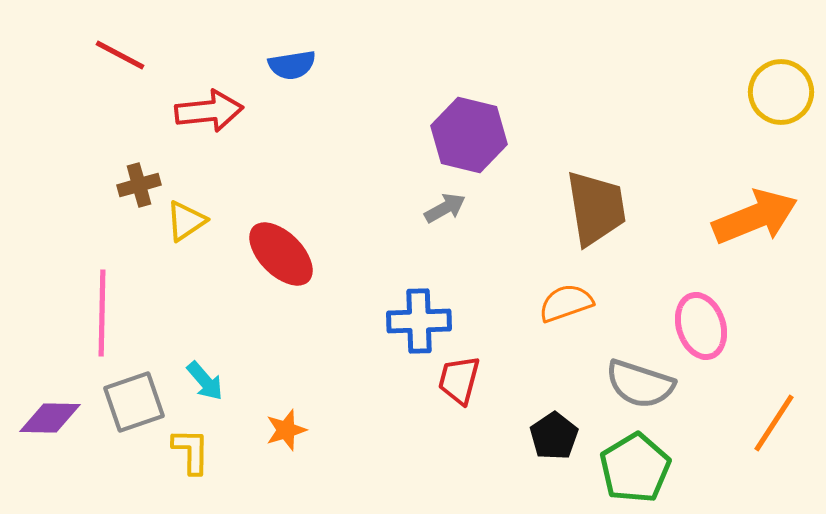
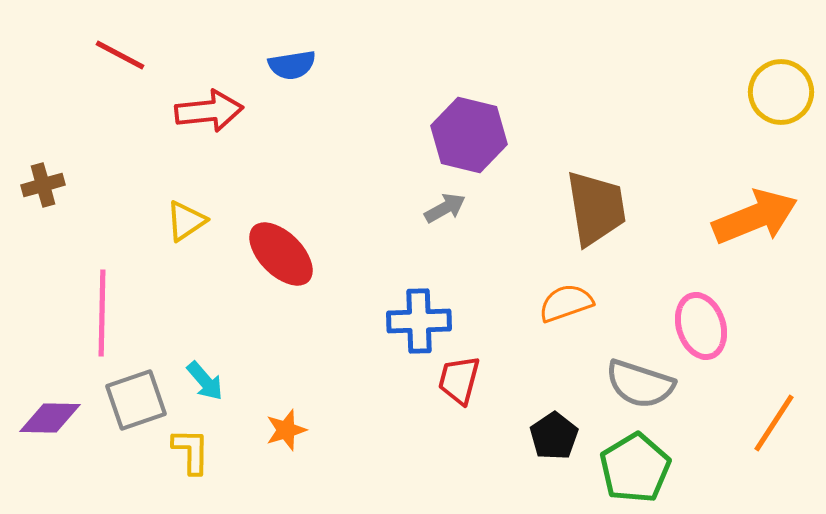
brown cross: moved 96 px left
gray square: moved 2 px right, 2 px up
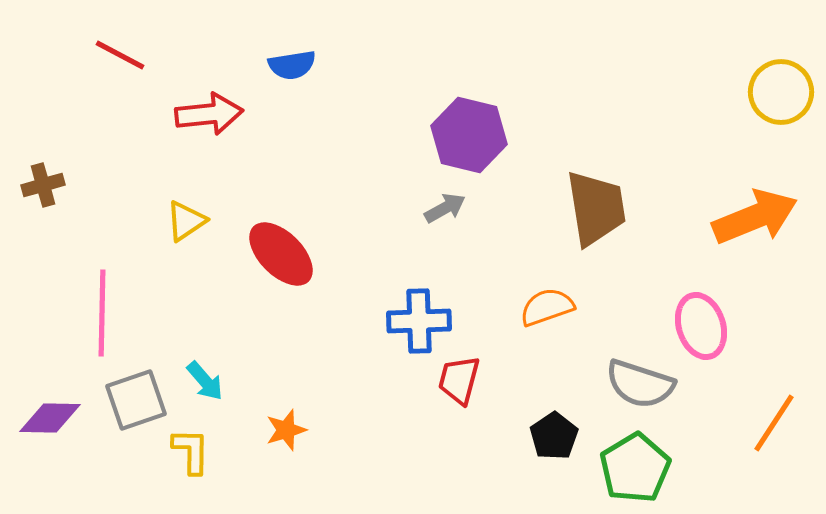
red arrow: moved 3 px down
orange semicircle: moved 19 px left, 4 px down
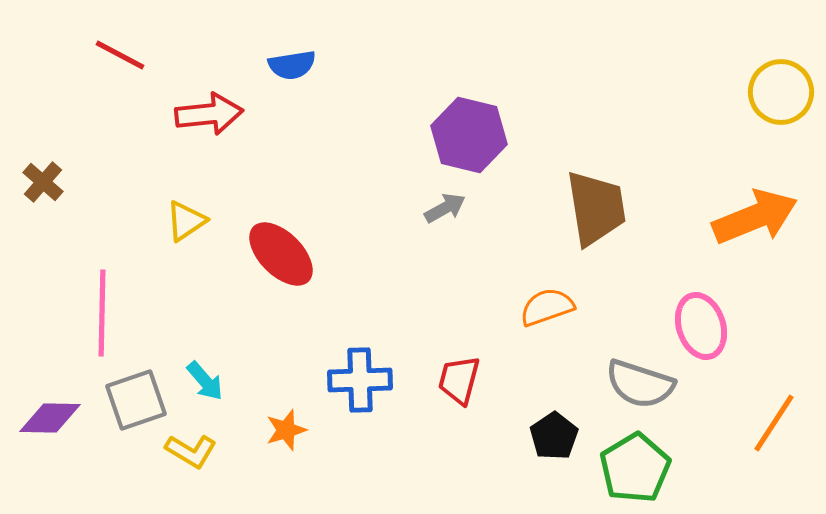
brown cross: moved 3 px up; rotated 33 degrees counterclockwise
blue cross: moved 59 px left, 59 px down
yellow L-shape: rotated 120 degrees clockwise
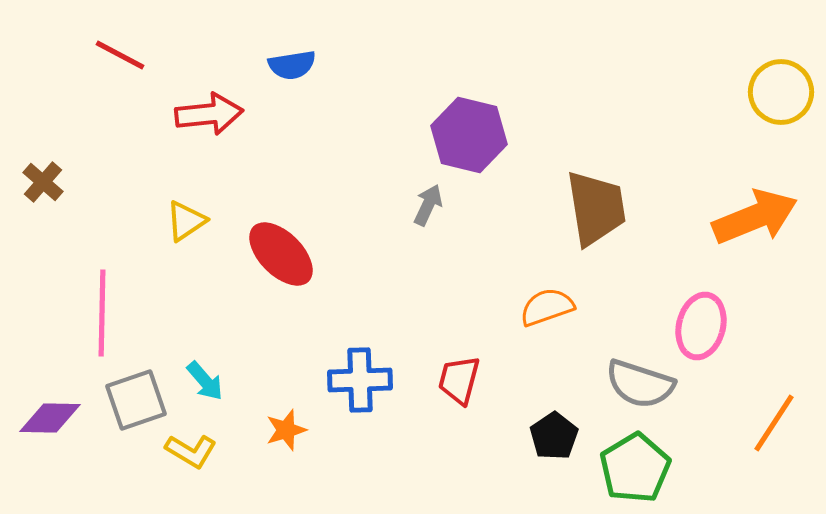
gray arrow: moved 17 px left, 3 px up; rotated 36 degrees counterclockwise
pink ellipse: rotated 32 degrees clockwise
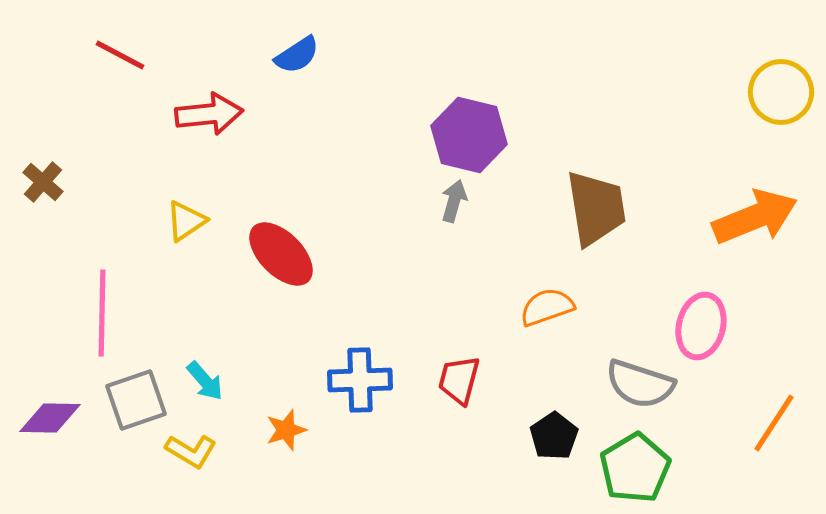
blue semicircle: moved 5 px right, 10 px up; rotated 24 degrees counterclockwise
gray arrow: moved 26 px right, 4 px up; rotated 9 degrees counterclockwise
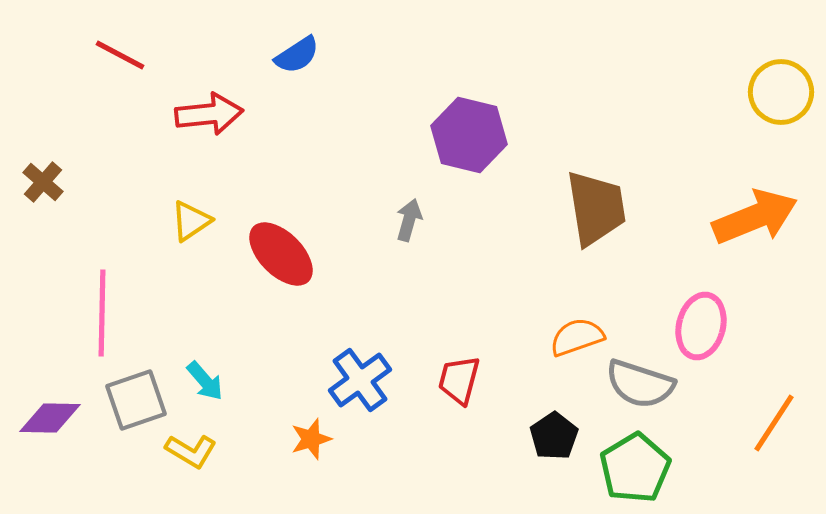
gray arrow: moved 45 px left, 19 px down
yellow triangle: moved 5 px right
orange semicircle: moved 30 px right, 30 px down
blue cross: rotated 34 degrees counterclockwise
orange star: moved 25 px right, 9 px down
